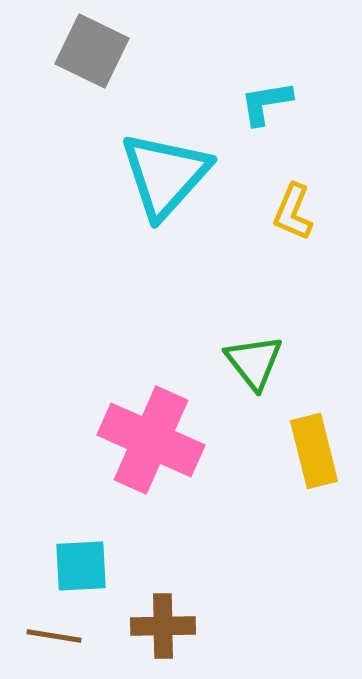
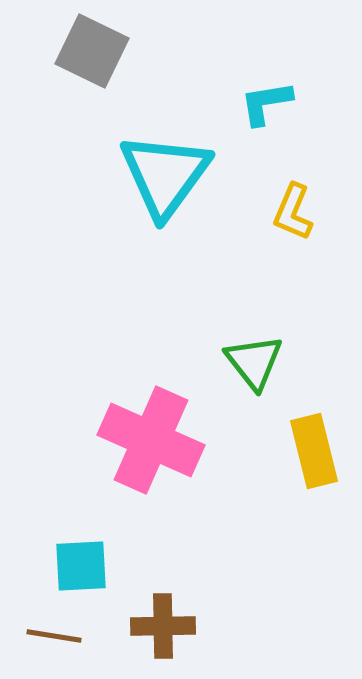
cyan triangle: rotated 6 degrees counterclockwise
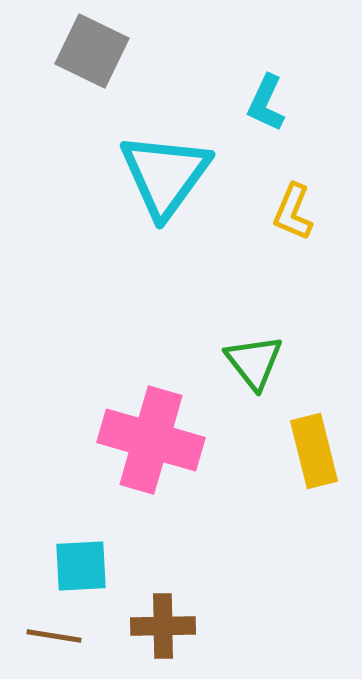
cyan L-shape: rotated 56 degrees counterclockwise
pink cross: rotated 8 degrees counterclockwise
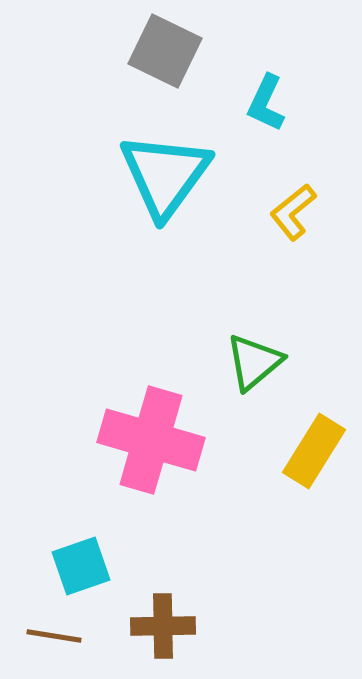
gray square: moved 73 px right
yellow L-shape: rotated 28 degrees clockwise
green triangle: rotated 28 degrees clockwise
yellow rectangle: rotated 46 degrees clockwise
cyan square: rotated 16 degrees counterclockwise
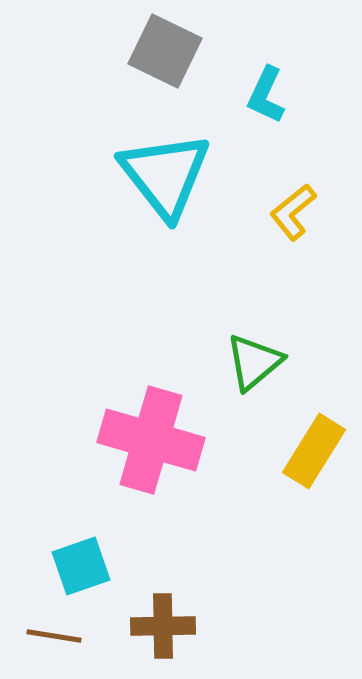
cyan L-shape: moved 8 px up
cyan triangle: rotated 14 degrees counterclockwise
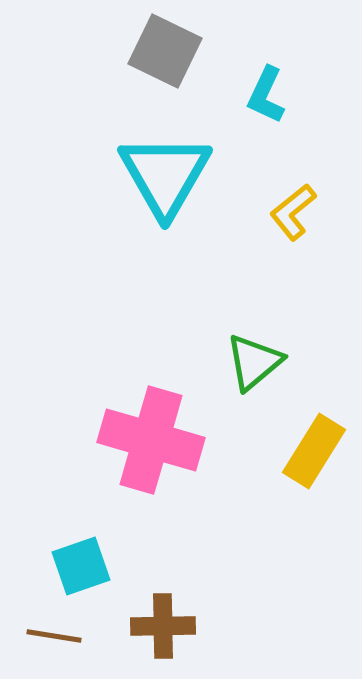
cyan triangle: rotated 8 degrees clockwise
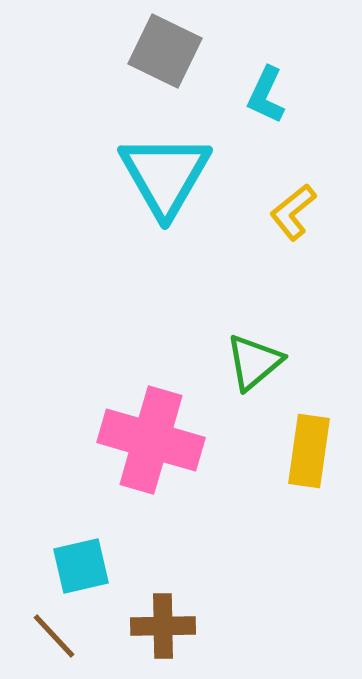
yellow rectangle: moved 5 px left; rotated 24 degrees counterclockwise
cyan square: rotated 6 degrees clockwise
brown line: rotated 38 degrees clockwise
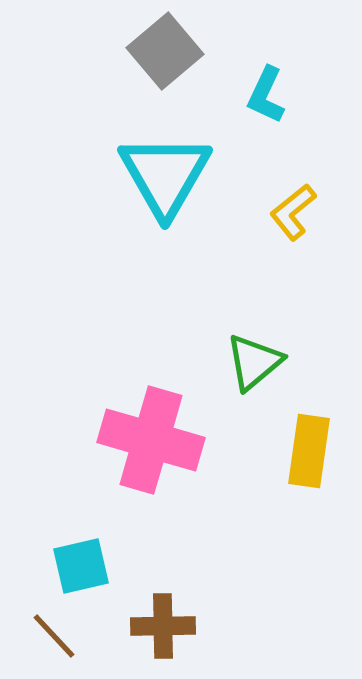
gray square: rotated 24 degrees clockwise
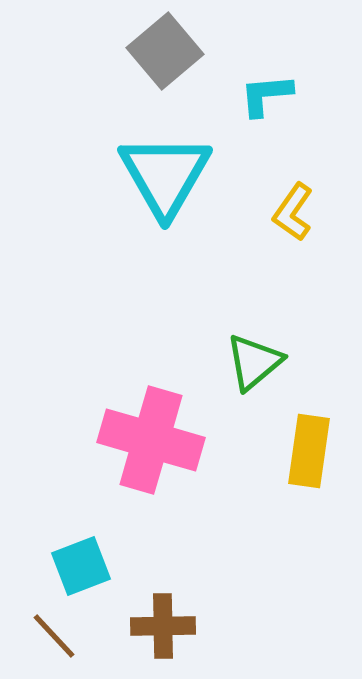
cyan L-shape: rotated 60 degrees clockwise
yellow L-shape: rotated 16 degrees counterclockwise
cyan square: rotated 8 degrees counterclockwise
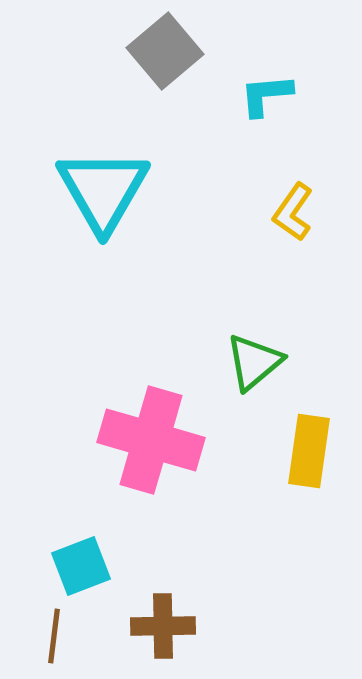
cyan triangle: moved 62 px left, 15 px down
brown line: rotated 50 degrees clockwise
